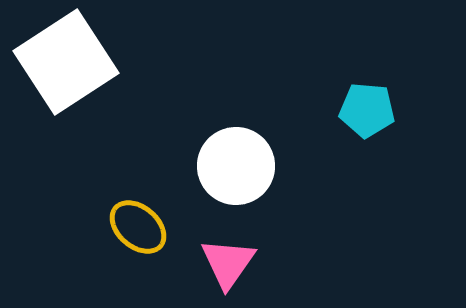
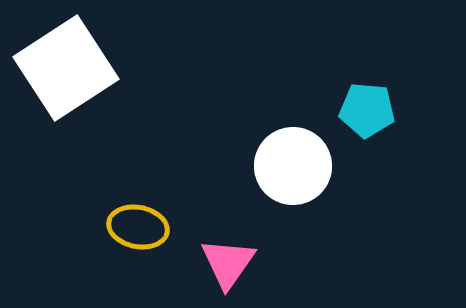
white square: moved 6 px down
white circle: moved 57 px right
yellow ellipse: rotated 30 degrees counterclockwise
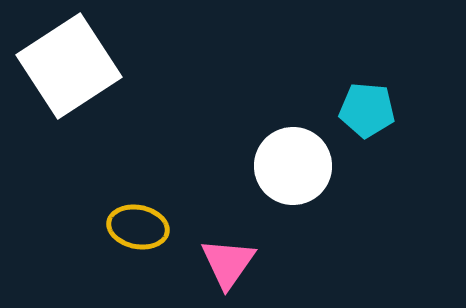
white square: moved 3 px right, 2 px up
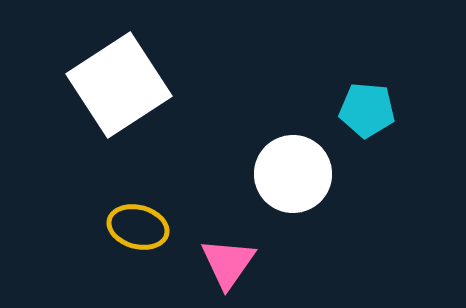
white square: moved 50 px right, 19 px down
white circle: moved 8 px down
yellow ellipse: rotated 4 degrees clockwise
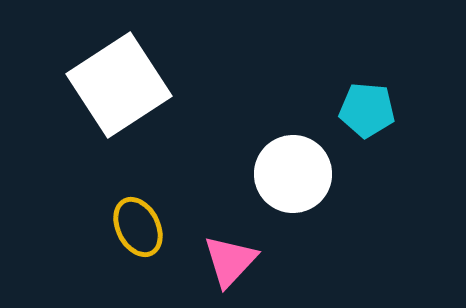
yellow ellipse: rotated 48 degrees clockwise
pink triangle: moved 2 px right, 2 px up; rotated 8 degrees clockwise
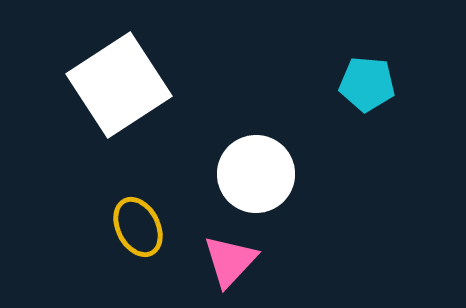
cyan pentagon: moved 26 px up
white circle: moved 37 px left
